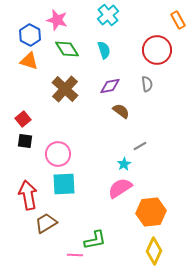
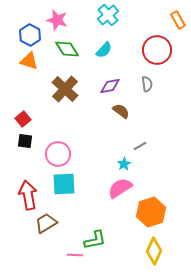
cyan semicircle: rotated 60 degrees clockwise
orange hexagon: rotated 12 degrees counterclockwise
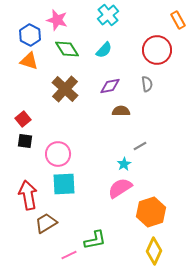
brown semicircle: rotated 36 degrees counterclockwise
pink line: moved 6 px left; rotated 28 degrees counterclockwise
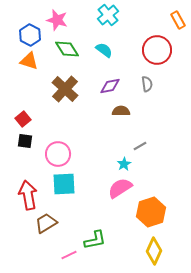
cyan semicircle: rotated 96 degrees counterclockwise
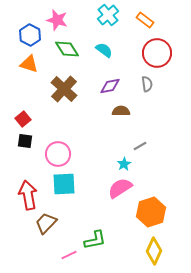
orange rectangle: moved 33 px left; rotated 24 degrees counterclockwise
red circle: moved 3 px down
orange triangle: moved 3 px down
brown cross: moved 1 px left
brown trapezoid: rotated 15 degrees counterclockwise
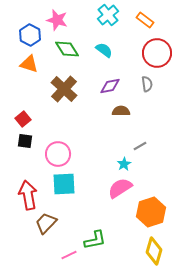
yellow diamond: rotated 8 degrees counterclockwise
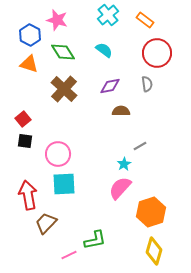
green diamond: moved 4 px left, 3 px down
pink semicircle: rotated 15 degrees counterclockwise
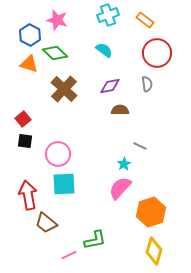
cyan cross: rotated 20 degrees clockwise
green diamond: moved 8 px left, 1 px down; rotated 15 degrees counterclockwise
brown semicircle: moved 1 px left, 1 px up
gray line: rotated 56 degrees clockwise
brown trapezoid: rotated 95 degrees counterclockwise
